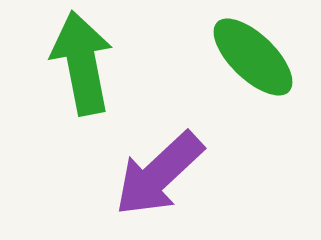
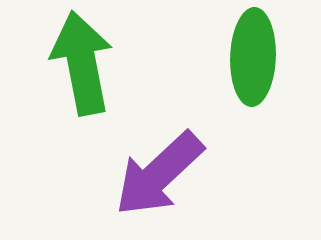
green ellipse: rotated 48 degrees clockwise
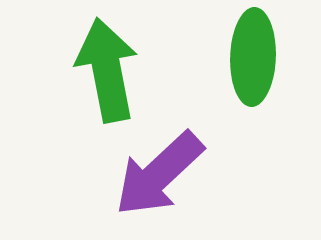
green arrow: moved 25 px right, 7 px down
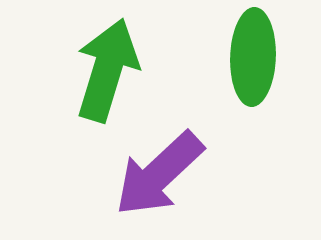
green arrow: rotated 28 degrees clockwise
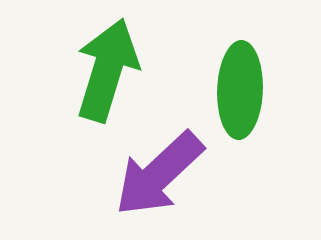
green ellipse: moved 13 px left, 33 px down
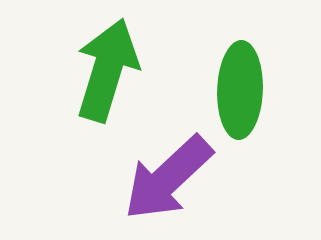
purple arrow: moved 9 px right, 4 px down
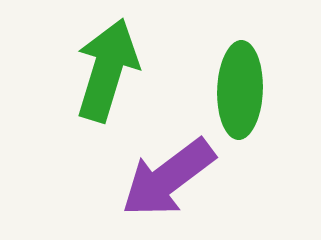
purple arrow: rotated 6 degrees clockwise
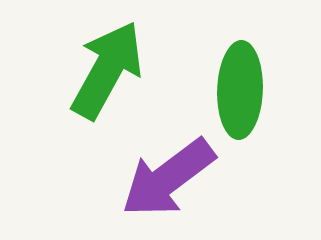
green arrow: rotated 12 degrees clockwise
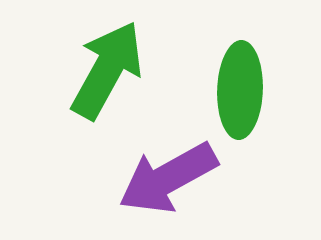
purple arrow: rotated 8 degrees clockwise
